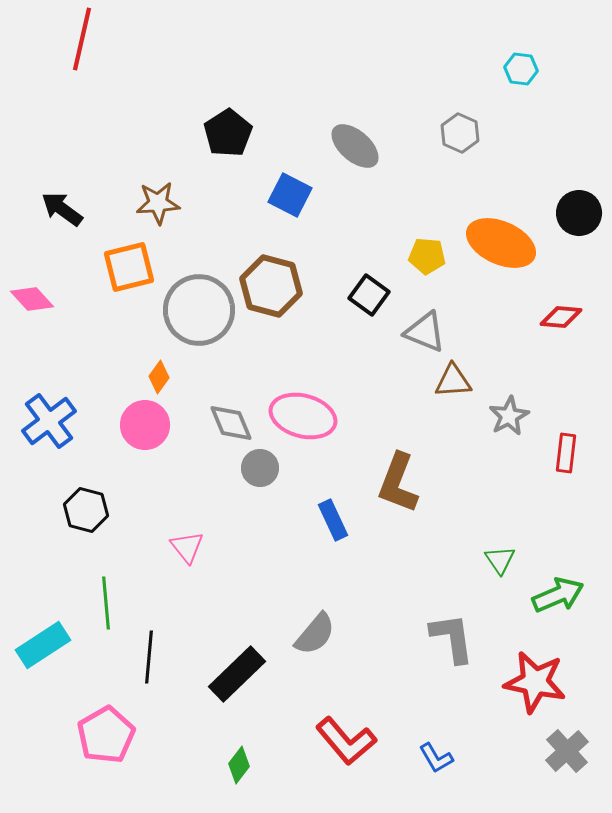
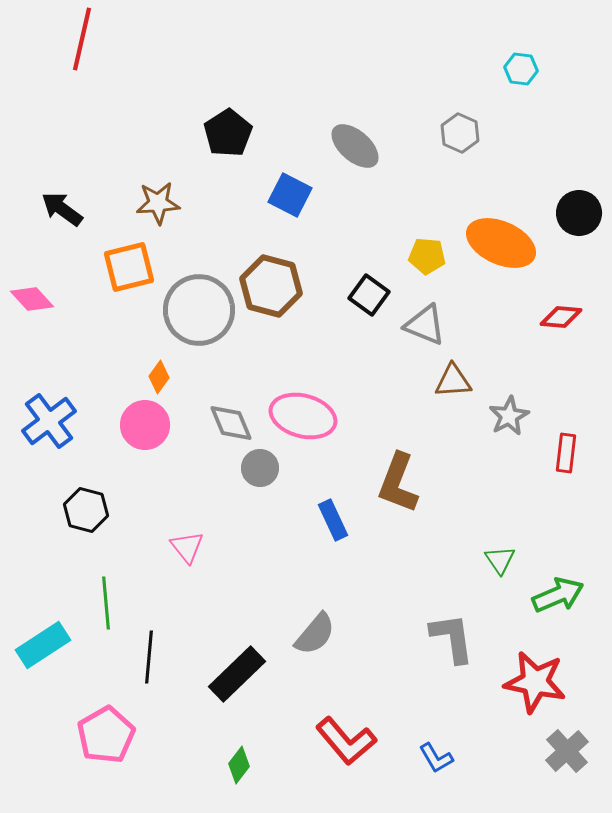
gray triangle at (425, 332): moved 7 px up
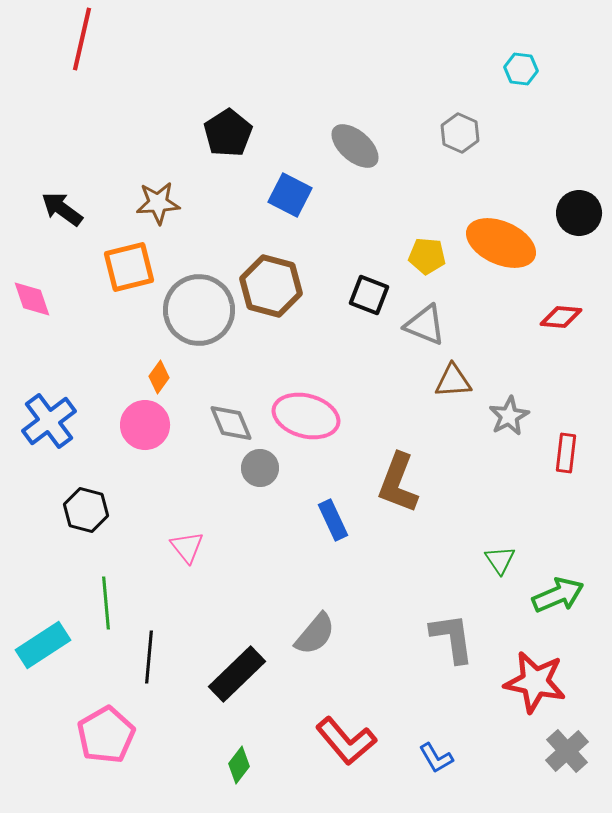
black square at (369, 295): rotated 15 degrees counterclockwise
pink diamond at (32, 299): rotated 24 degrees clockwise
pink ellipse at (303, 416): moved 3 px right
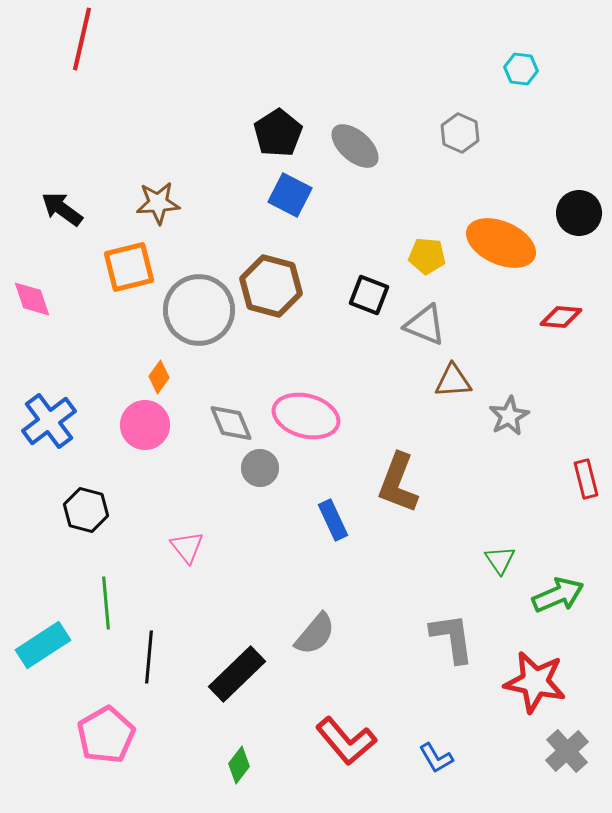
black pentagon at (228, 133): moved 50 px right
red rectangle at (566, 453): moved 20 px right, 26 px down; rotated 21 degrees counterclockwise
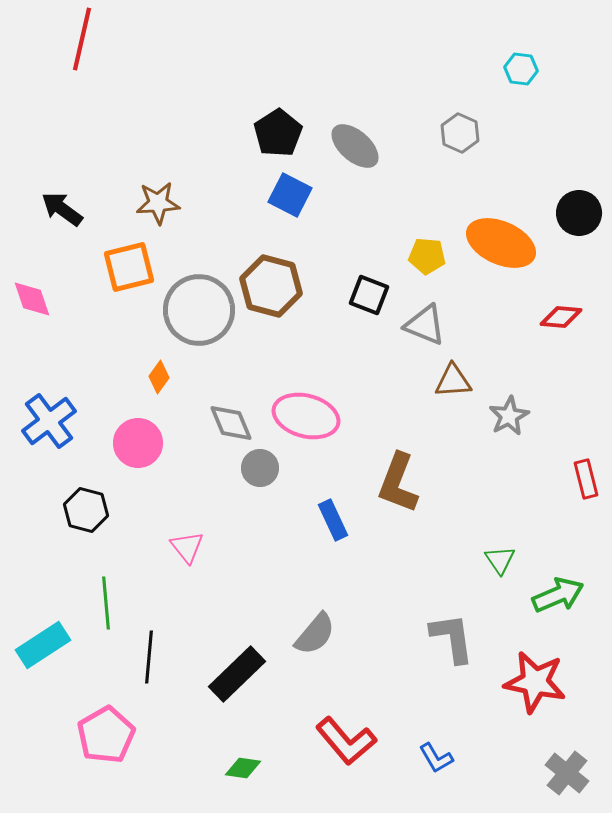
pink circle at (145, 425): moved 7 px left, 18 px down
gray cross at (567, 751): moved 22 px down; rotated 9 degrees counterclockwise
green diamond at (239, 765): moved 4 px right, 3 px down; rotated 60 degrees clockwise
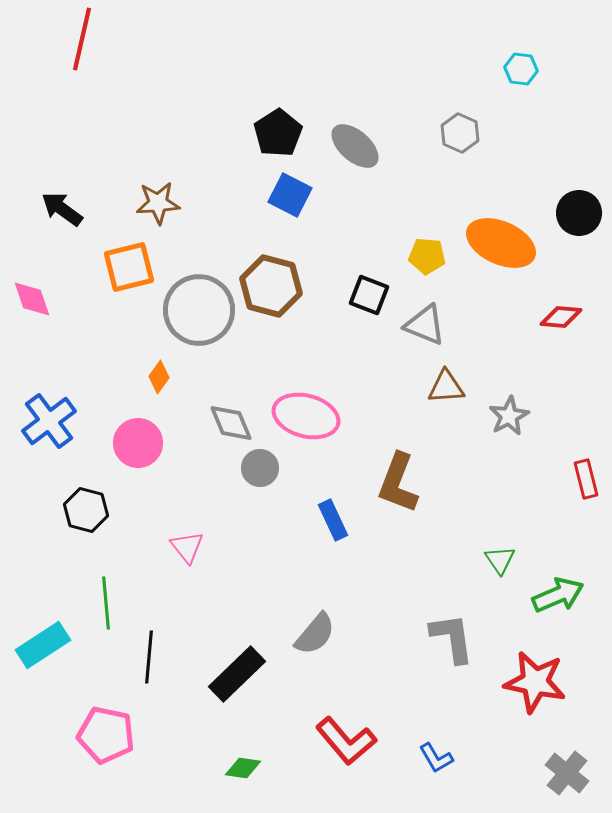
brown triangle at (453, 381): moved 7 px left, 6 px down
pink pentagon at (106, 735): rotated 30 degrees counterclockwise
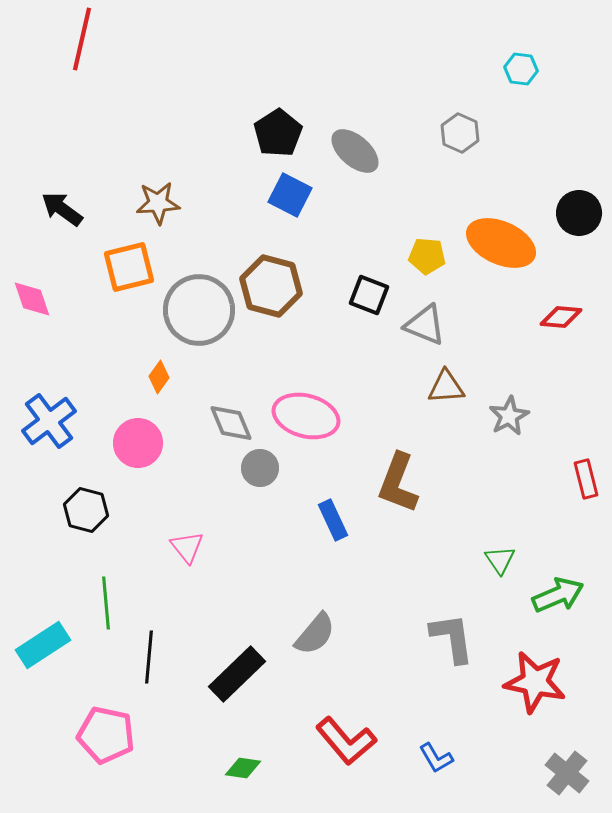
gray ellipse at (355, 146): moved 5 px down
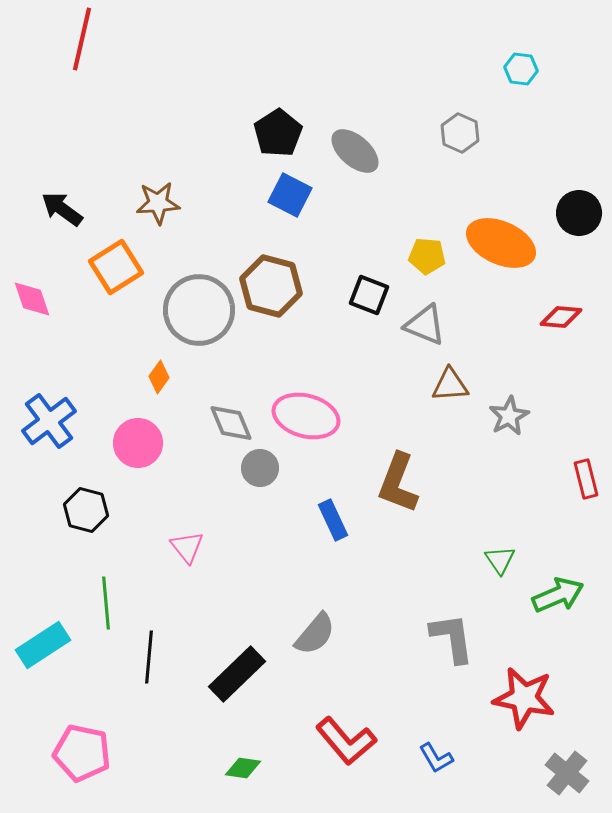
orange square at (129, 267): moved 13 px left; rotated 18 degrees counterclockwise
brown triangle at (446, 387): moved 4 px right, 2 px up
red star at (535, 682): moved 11 px left, 16 px down
pink pentagon at (106, 735): moved 24 px left, 18 px down
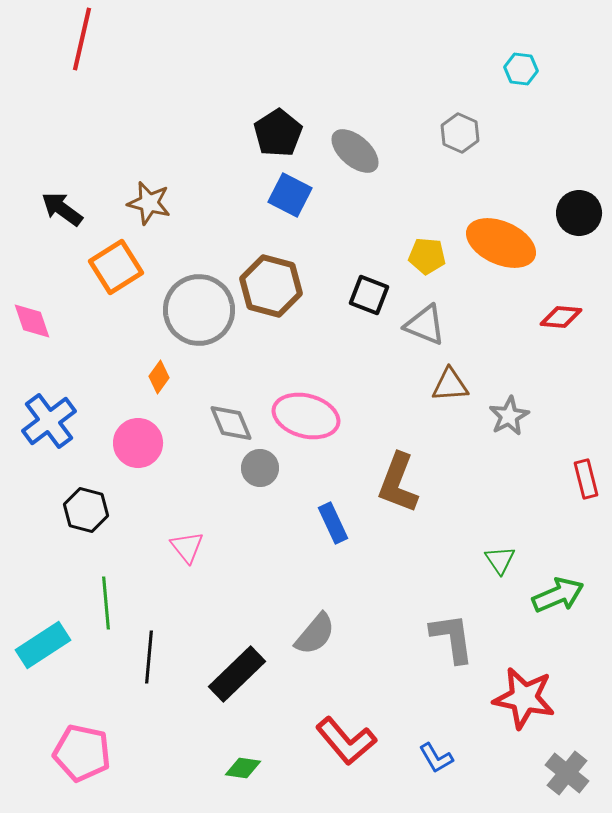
brown star at (158, 203): moved 9 px left; rotated 18 degrees clockwise
pink diamond at (32, 299): moved 22 px down
blue rectangle at (333, 520): moved 3 px down
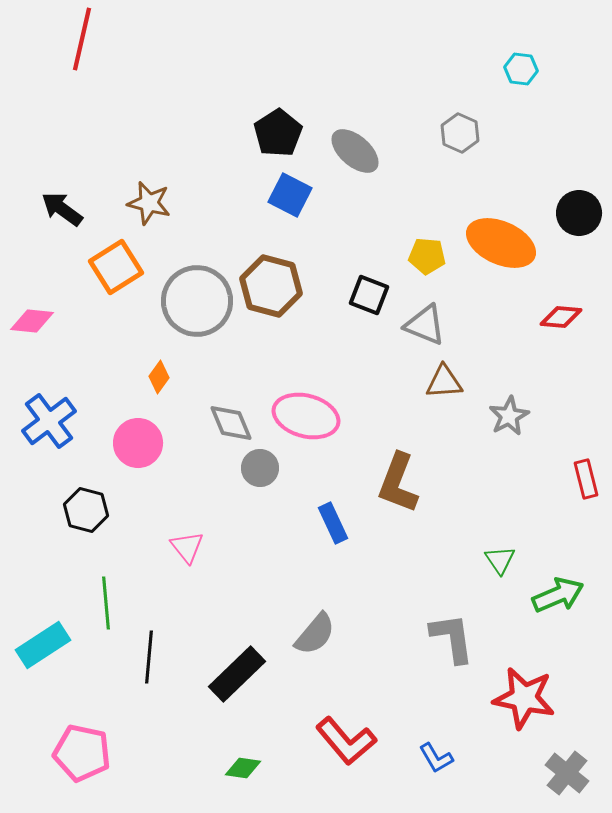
gray circle at (199, 310): moved 2 px left, 9 px up
pink diamond at (32, 321): rotated 66 degrees counterclockwise
brown triangle at (450, 385): moved 6 px left, 3 px up
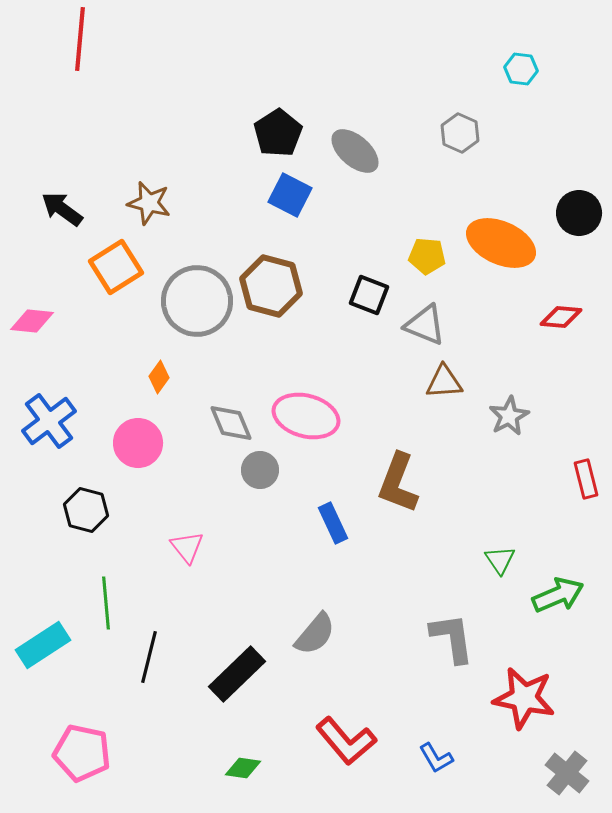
red line at (82, 39): moved 2 px left; rotated 8 degrees counterclockwise
gray circle at (260, 468): moved 2 px down
black line at (149, 657): rotated 9 degrees clockwise
